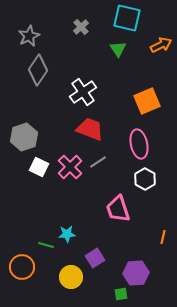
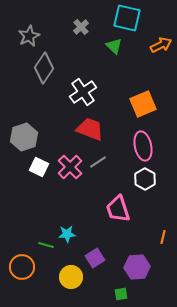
green triangle: moved 4 px left, 3 px up; rotated 12 degrees counterclockwise
gray diamond: moved 6 px right, 2 px up
orange square: moved 4 px left, 3 px down
pink ellipse: moved 4 px right, 2 px down
purple hexagon: moved 1 px right, 6 px up
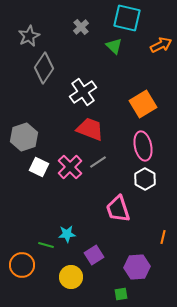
orange square: rotated 8 degrees counterclockwise
purple square: moved 1 px left, 3 px up
orange circle: moved 2 px up
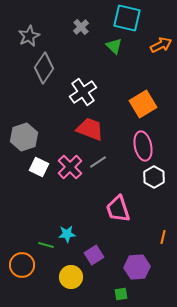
white hexagon: moved 9 px right, 2 px up
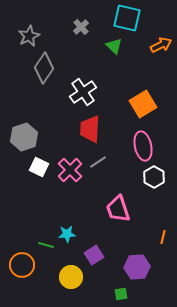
red trapezoid: rotated 108 degrees counterclockwise
pink cross: moved 3 px down
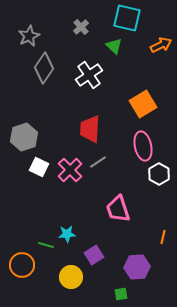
white cross: moved 6 px right, 17 px up
white hexagon: moved 5 px right, 3 px up
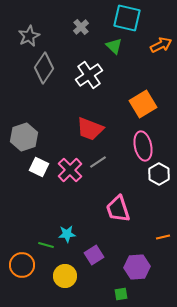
red trapezoid: rotated 72 degrees counterclockwise
orange line: rotated 64 degrees clockwise
yellow circle: moved 6 px left, 1 px up
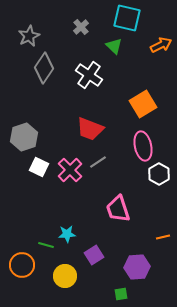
white cross: rotated 20 degrees counterclockwise
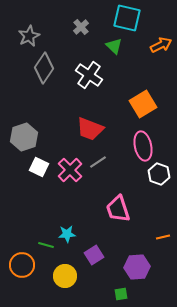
white hexagon: rotated 10 degrees counterclockwise
